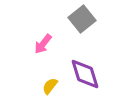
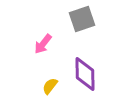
gray square: rotated 20 degrees clockwise
purple diamond: rotated 16 degrees clockwise
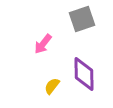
purple diamond: moved 1 px left
yellow semicircle: moved 2 px right
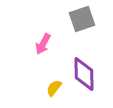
pink arrow: rotated 10 degrees counterclockwise
yellow semicircle: moved 2 px right, 2 px down
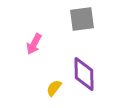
gray square: rotated 12 degrees clockwise
pink arrow: moved 9 px left
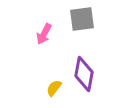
pink arrow: moved 10 px right, 10 px up
purple diamond: rotated 12 degrees clockwise
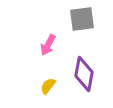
pink arrow: moved 4 px right, 11 px down
yellow semicircle: moved 6 px left, 2 px up
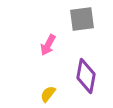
purple diamond: moved 2 px right, 2 px down
yellow semicircle: moved 8 px down
